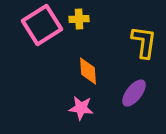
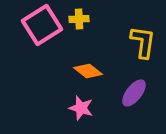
yellow L-shape: moved 1 px left
orange diamond: rotated 48 degrees counterclockwise
pink star: rotated 10 degrees clockwise
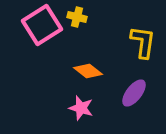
yellow cross: moved 2 px left, 2 px up; rotated 18 degrees clockwise
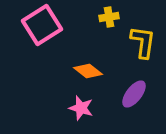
yellow cross: moved 32 px right; rotated 24 degrees counterclockwise
purple ellipse: moved 1 px down
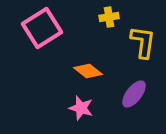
pink square: moved 3 px down
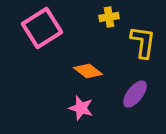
purple ellipse: moved 1 px right
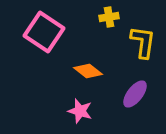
pink square: moved 2 px right, 4 px down; rotated 24 degrees counterclockwise
pink star: moved 1 px left, 3 px down
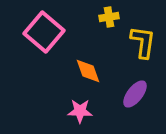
pink square: rotated 6 degrees clockwise
orange diamond: rotated 32 degrees clockwise
pink star: rotated 15 degrees counterclockwise
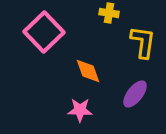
yellow cross: moved 4 px up; rotated 18 degrees clockwise
pink square: rotated 6 degrees clockwise
pink star: moved 1 px up
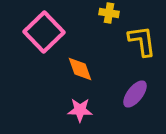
yellow L-shape: moved 1 px left, 1 px up; rotated 16 degrees counterclockwise
orange diamond: moved 8 px left, 2 px up
